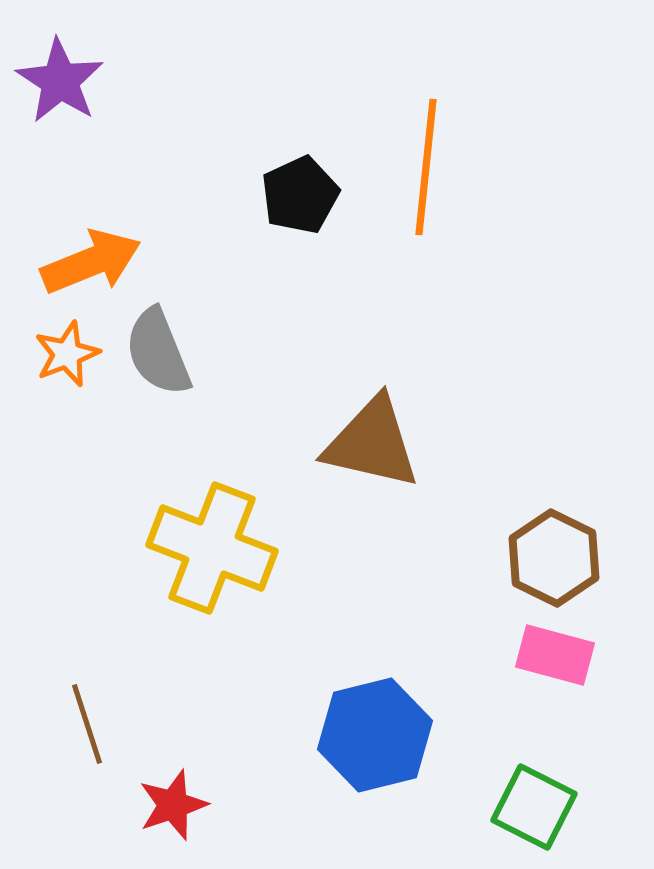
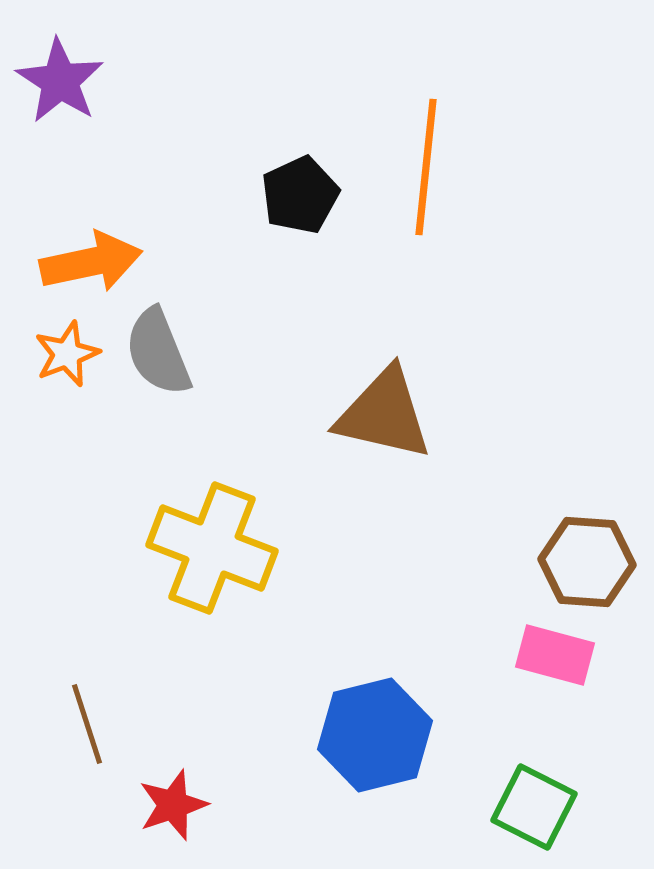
orange arrow: rotated 10 degrees clockwise
brown triangle: moved 12 px right, 29 px up
brown hexagon: moved 33 px right, 4 px down; rotated 22 degrees counterclockwise
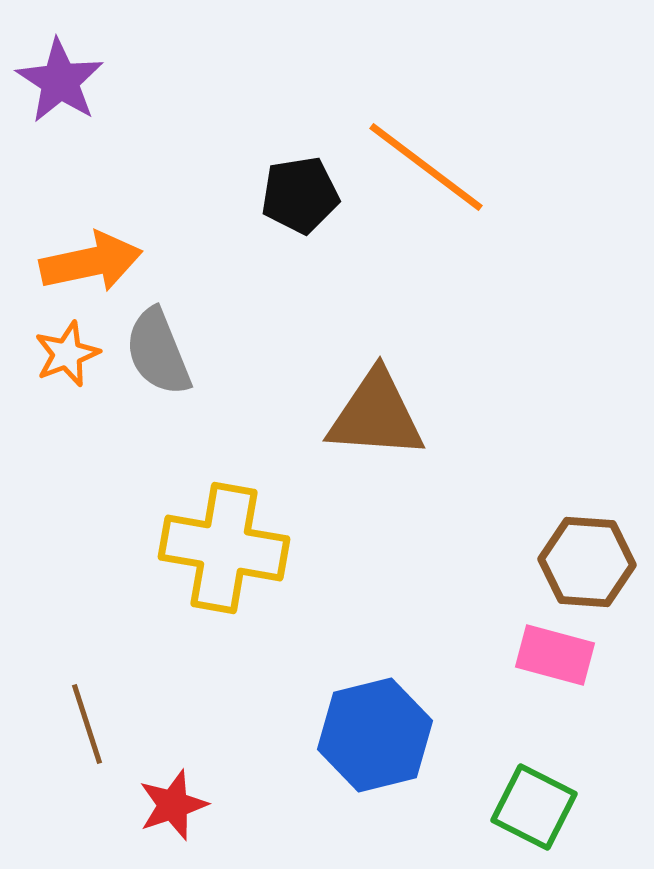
orange line: rotated 59 degrees counterclockwise
black pentagon: rotated 16 degrees clockwise
brown triangle: moved 8 px left, 1 px down; rotated 9 degrees counterclockwise
yellow cross: moved 12 px right; rotated 11 degrees counterclockwise
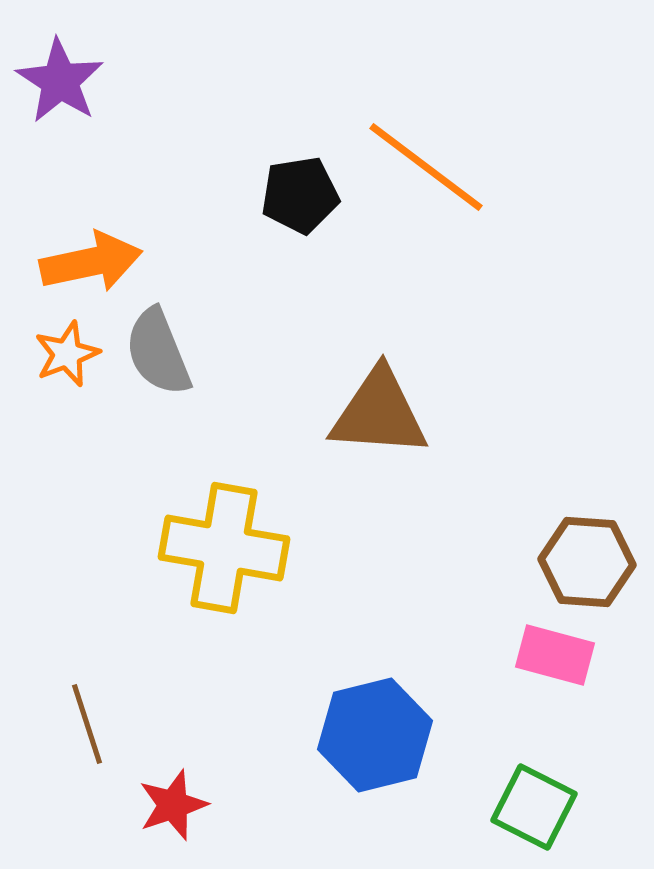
brown triangle: moved 3 px right, 2 px up
